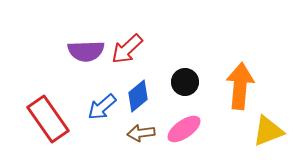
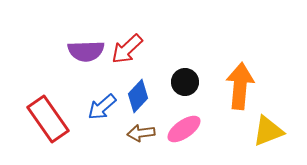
blue diamond: rotated 8 degrees counterclockwise
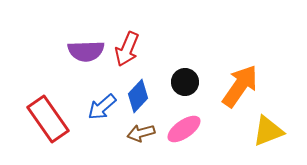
red arrow: rotated 24 degrees counterclockwise
orange arrow: rotated 30 degrees clockwise
brown arrow: rotated 8 degrees counterclockwise
